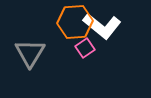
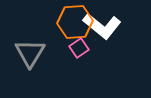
pink square: moved 6 px left
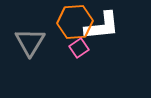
white L-shape: rotated 45 degrees counterclockwise
gray triangle: moved 11 px up
